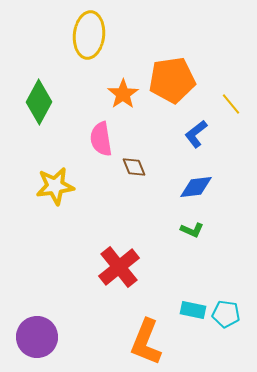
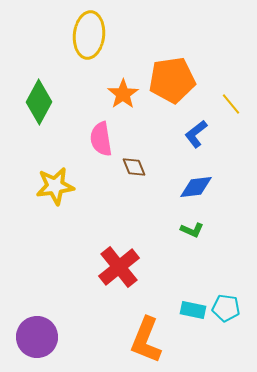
cyan pentagon: moved 6 px up
orange L-shape: moved 2 px up
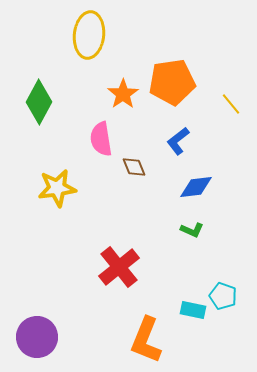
orange pentagon: moved 2 px down
blue L-shape: moved 18 px left, 7 px down
yellow star: moved 2 px right, 2 px down
cyan pentagon: moved 3 px left, 12 px up; rotated 12 degrees clockwise
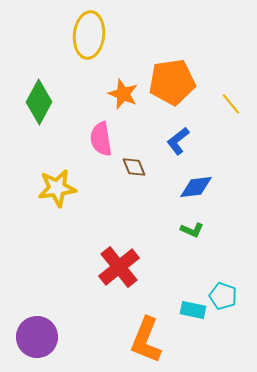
orange star: rotated 16 degrees counterclockwise
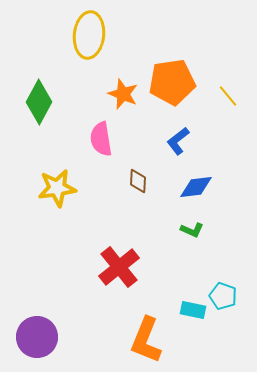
yellow line: moved 3 px left, 8 px up
brown diamond: moved 4 px right, 14 px down; rotated 25 degrees clockwise
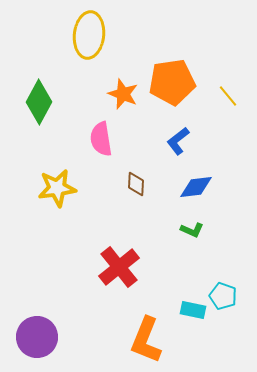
brown diamond: moved 2 px left, 3 px down
